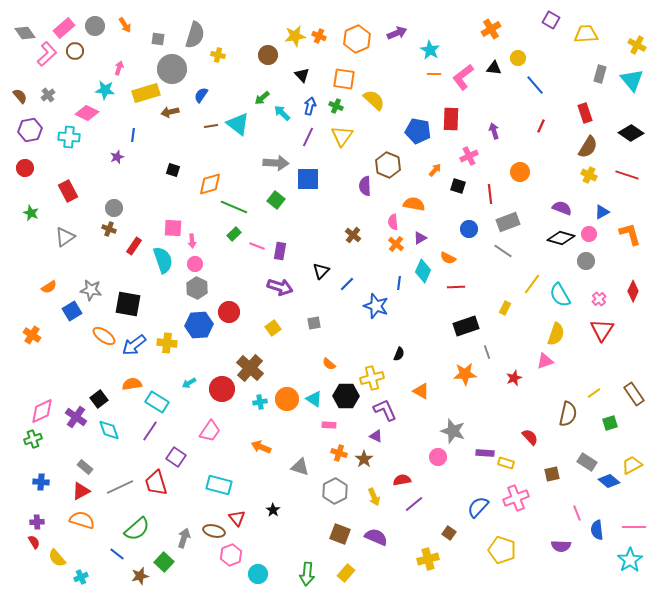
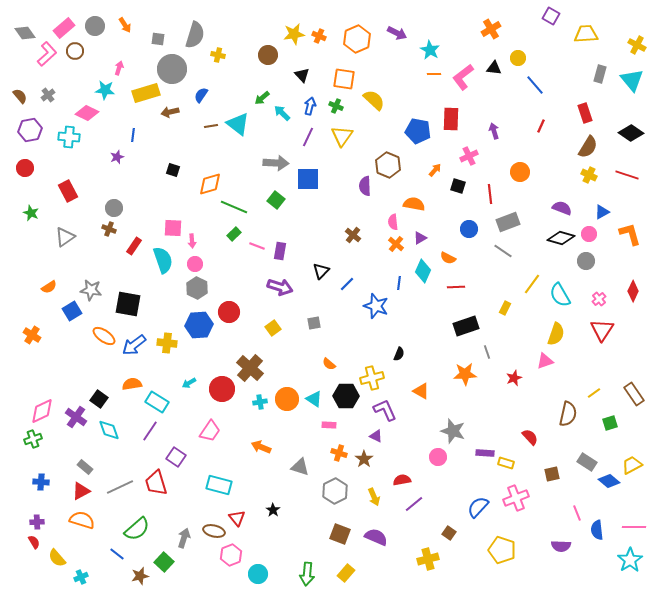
purple square at (551, 20): moved 4 px up
purple arrow at (397, 33): rotated 48 degrees clockwise
yellow star at (295, 36): moved 1 px left, 2 px up
black square at (99, 399): rotated 18 degrees counterclockwise
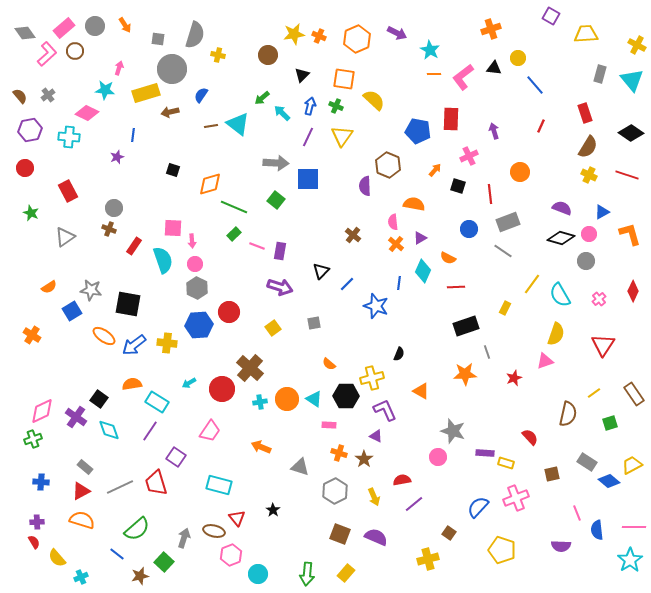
orange cross at (491, 29): rotated 12 degrees clockwise
black triangle at (302, 75): rotated 28 degrees clockwise
red triangle at (602, 330): moved 1 px right, 15 px down
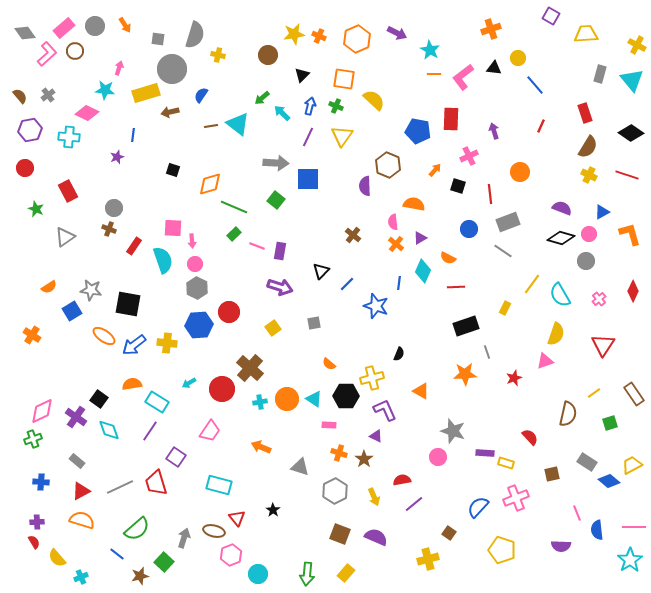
green star at (31, 213): moved 5 px right, 4 px up
gray rectangle at (85, 467): moved 8 px left, 6 px up
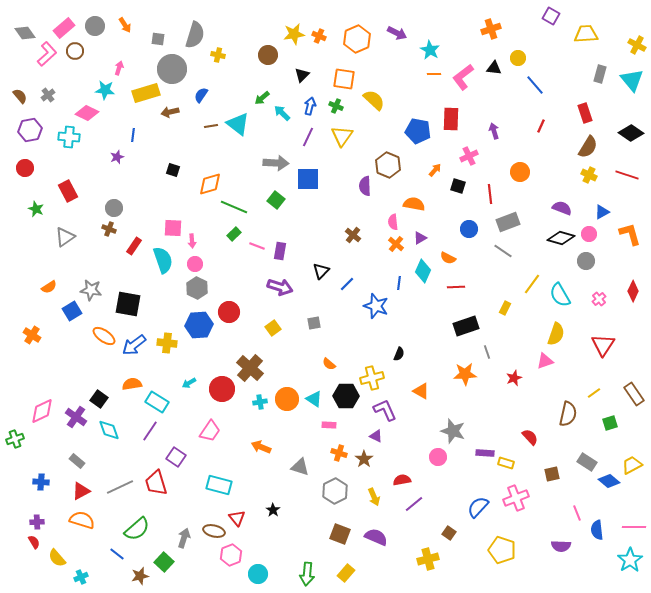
green cross at (33, 439): moved 18 px left
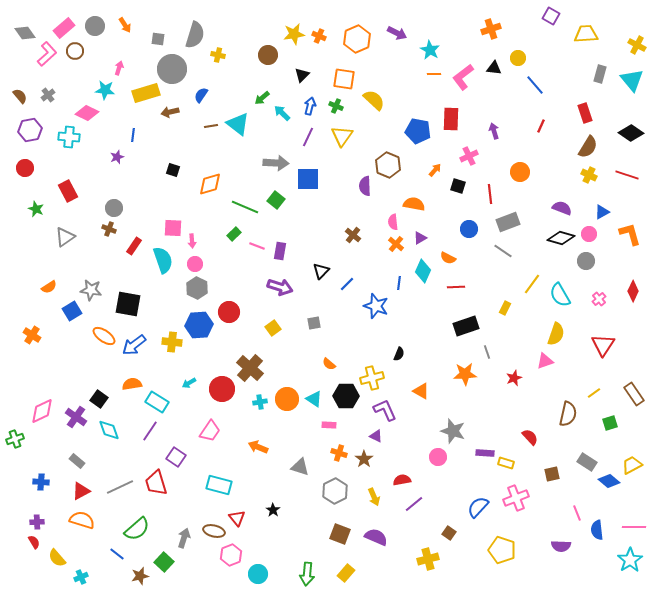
green line at (234, 207): moved 11 px right
yellow cross at (167, 343): moved 5 px right, 1 px up
orange arrow at (261, 447): moved 3 px left
